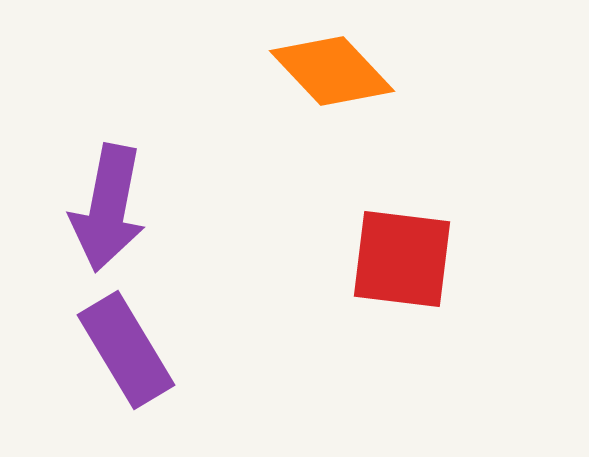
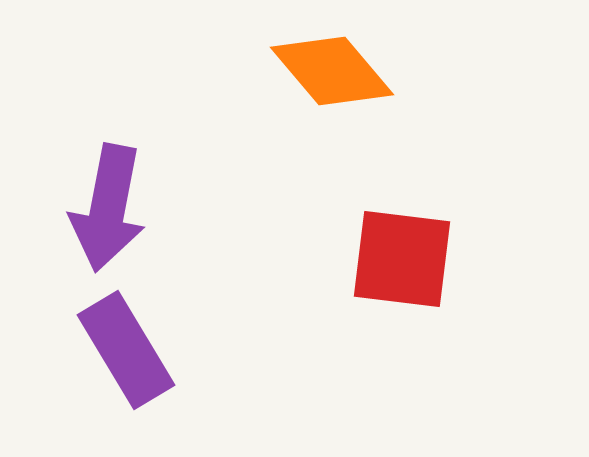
orange diamond: rotated 3 degrees clockwise
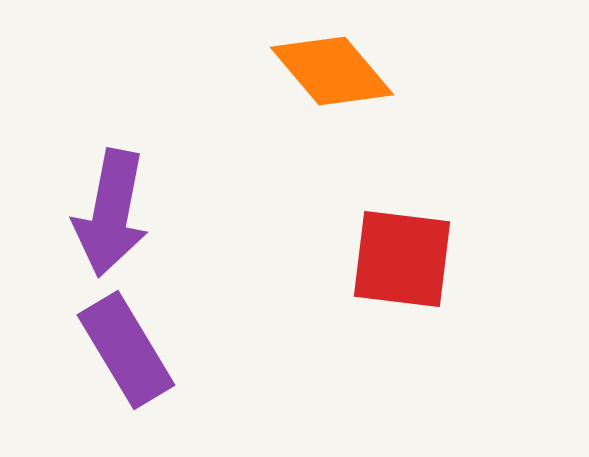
purple arrow: moved 3 px right, 5 px down
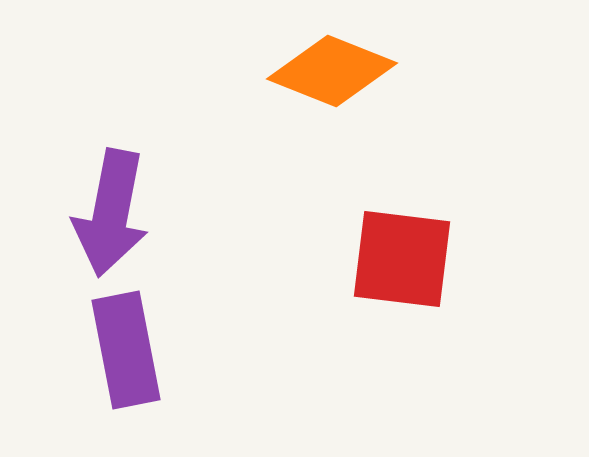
orange diamond: rotated 28 degrees counterclockwise
purple rectangle: rotated 20 degrees clockwise
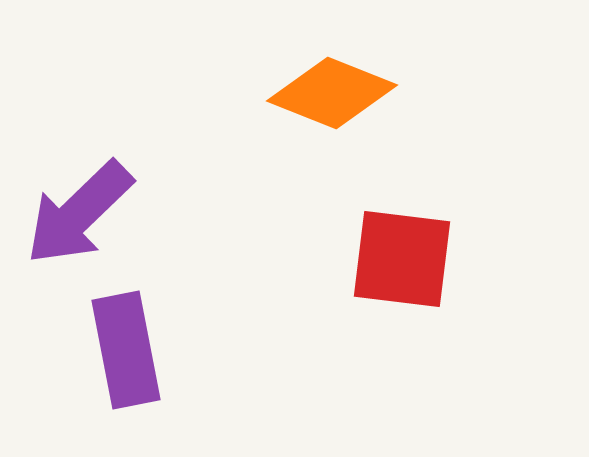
orange diamond: moved 22 px down
purple arrow: moved 32 px left; rotated 35 degrees clockwise
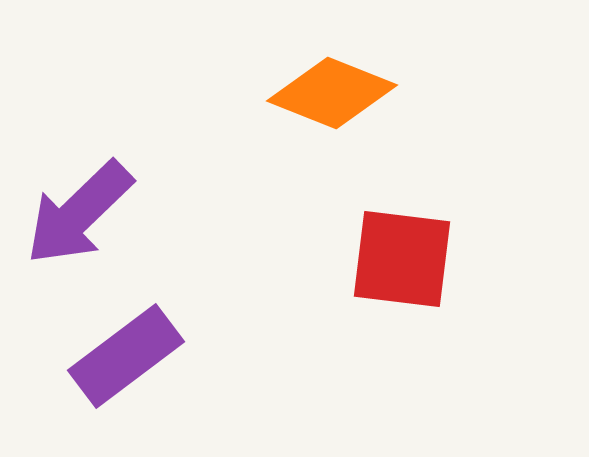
purple rectangle: moved 6 px down; rotated 64 degrees clockwise
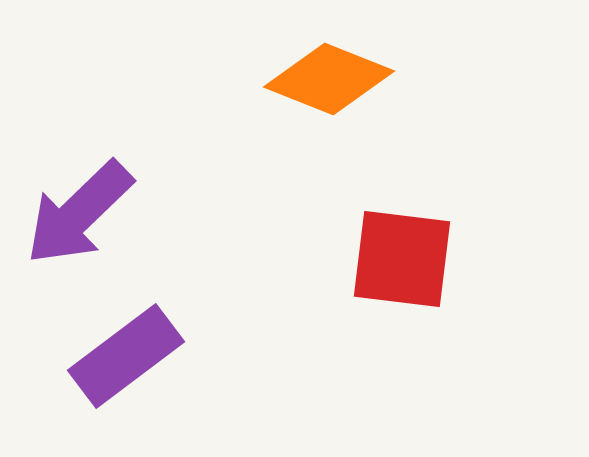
orange diamond: moved 3 px left, 14 px up
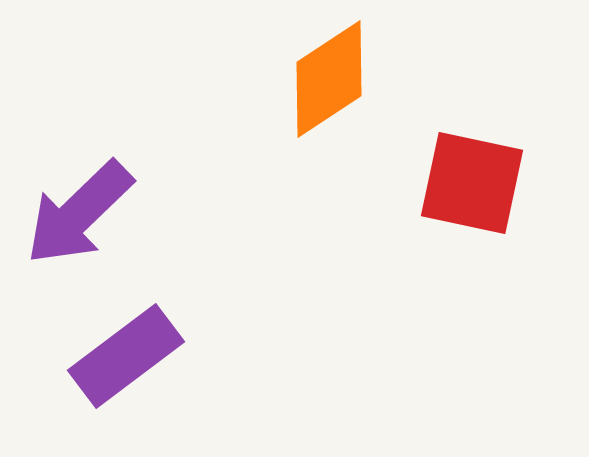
orange diamond: rotated 55 degrees counterclockwise
red square: moved 70 px right, 76 px up; rotated 5 degrees clockwise
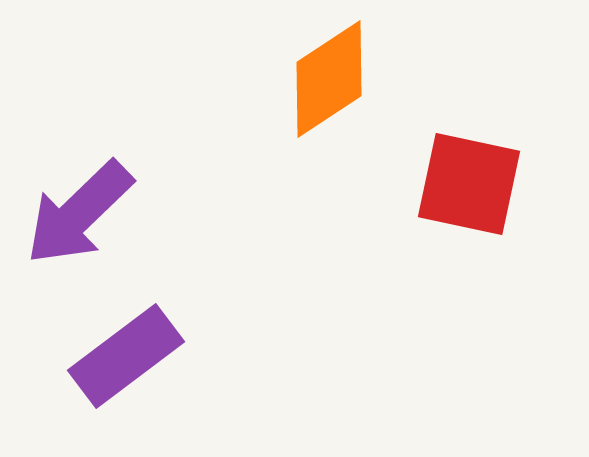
red square: moved 3 px left, 1 px down
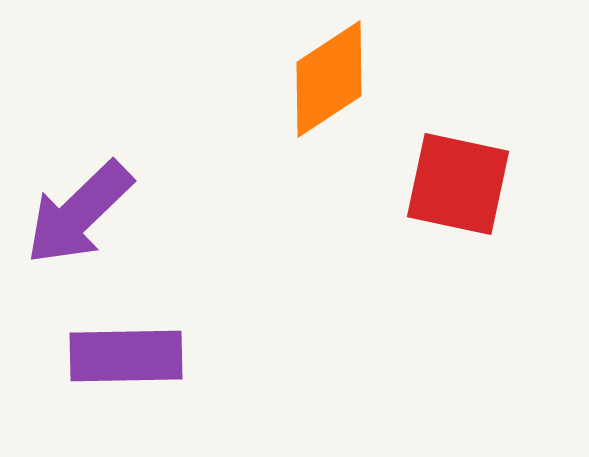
red square: moved 11 px left
purple rectangle: rotated 36 degrees clockwise
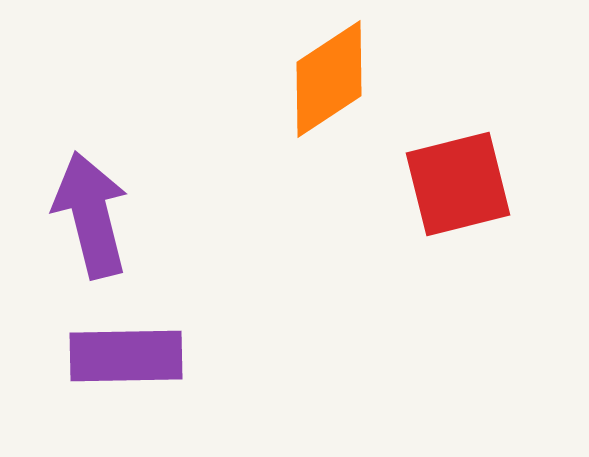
red square: rotated 26 degrees counterclockwise
purple arrow: moved 12 px right, 2 px down; rotated 120 degrees clockwise
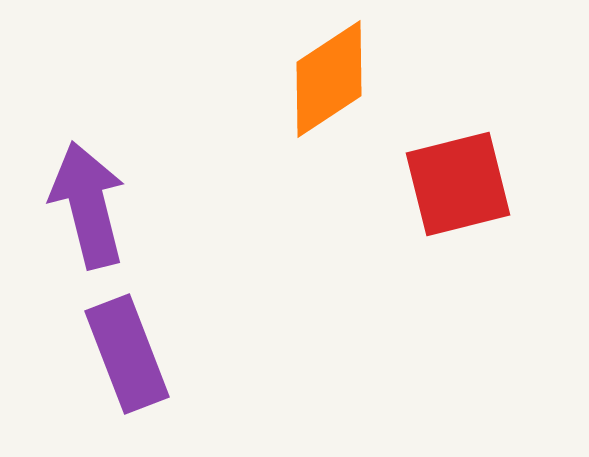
purple arrow: moved 3 px left, 10 px up
purple rectangle: moved 1 px right, 2 px up; rotated 70 degrees clockwise
